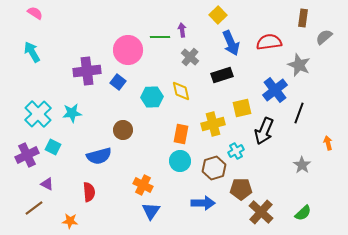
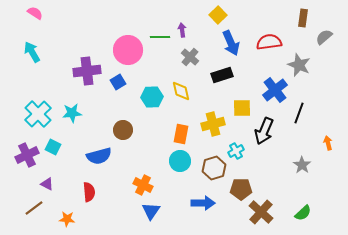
blue square at (118, 82): rotated 21 degrees clockwise
yellow square at (242, 108): rotated 12 degrees clockwise
orange star at (70, 221): moved 3 px left, 2 px up
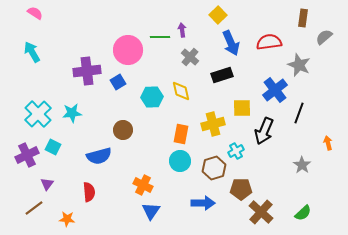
purple triangle at (47, 184): rotated 40 degrees clockwise
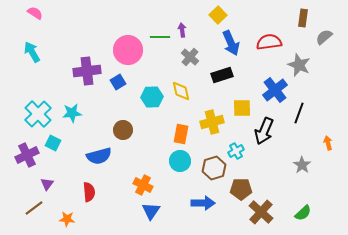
yellow cross at (213, 124): moved 1 px left, 2 px up
cyan square at (53, 147): moved 4 px up
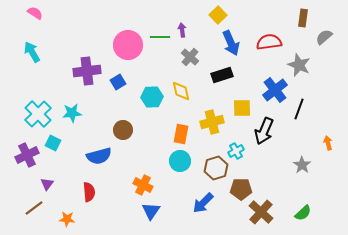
pink circle at (128, 50): moved 5 px up
black line at (299, 113): moved 4 px up
brown hexagon at (214, 168): moved 2 px right
blue arrow at (203, 203): rotated 135 degrees clockwise
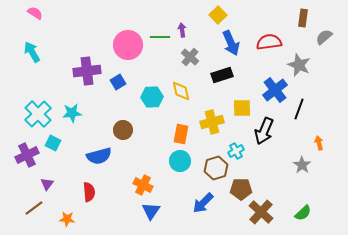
orange arrow at (328, 143): moved 9 px left
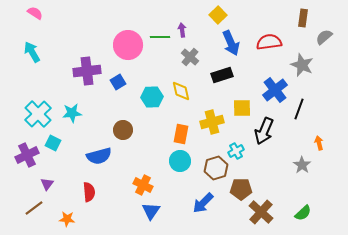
gray star at (299, 65): moved 3 px right
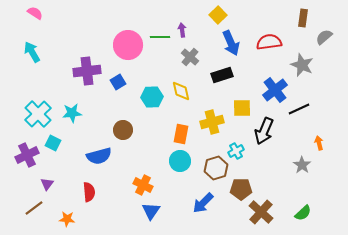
black line at (299, 109): rotated 45 degrees clockwise
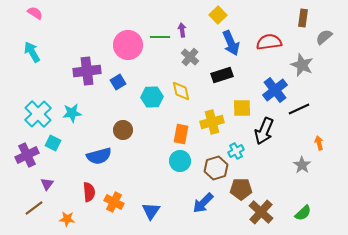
orange cross at (143, 185): moved 29 px left, 17 px down
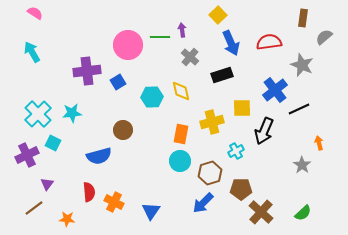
brown hexagon at (216, 168): moved 6 px left, 5 px down
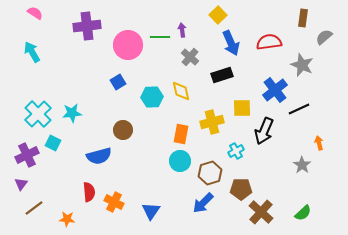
purple cross at (87, 71): moved 45 px up
purple triangle at (47, 184): moved 26 px left
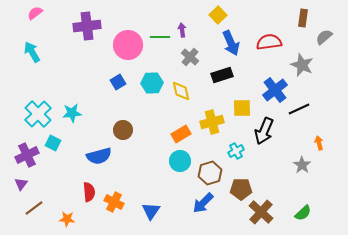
pink semicircle at (35, 13): rotated 70 degrees counterclockwise
cyan hexagon at (152, 97): moved 14 px up
orange rectangle at (181, 134): rotated 48 degrees clockwise
